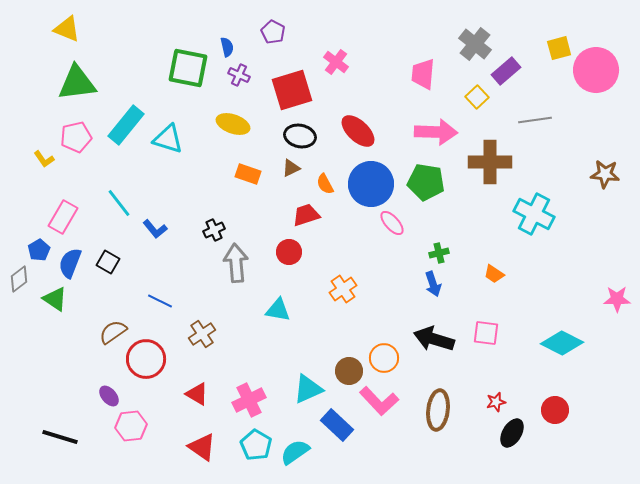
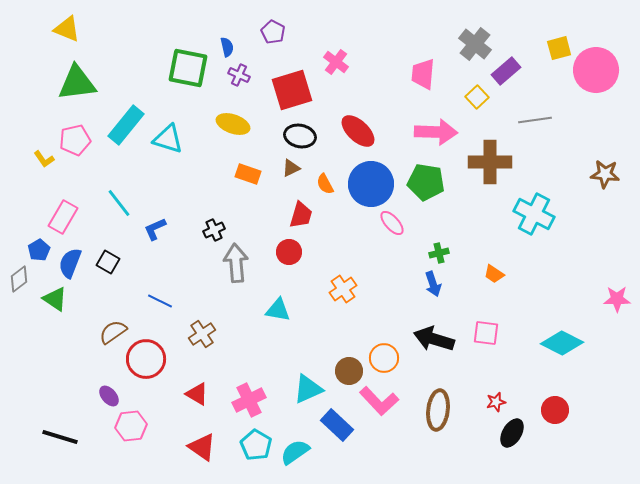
pink pentagon at (76, 137): moved 1 px left, 3 px down
red trapezoid at (306, 215): moved 5 px left; rotated 124 degrees clockwise
blue L-shape at (155, 229): rotated 105 degrees clockwise
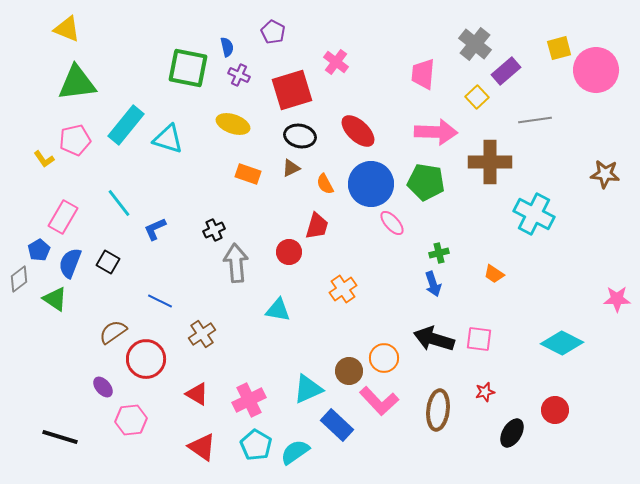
red trapezoid at (301, 215): moved 16 px right, 11 px down
pink square at (486, 333): moved 7 px left, 6 px down
purple ellipse at (109, 396): moved 6 px left, 9 px up
red star at (496, 402): moved 11 px left, 10 px up
pink hexagon at (131, 426): moved 6 px up
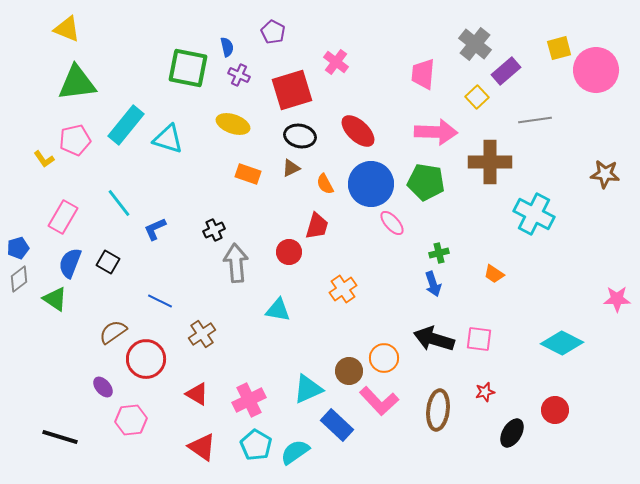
blue pentagon at (39, 250): moved 21 px left, 2 px up; rotated 15 degrees clockwise
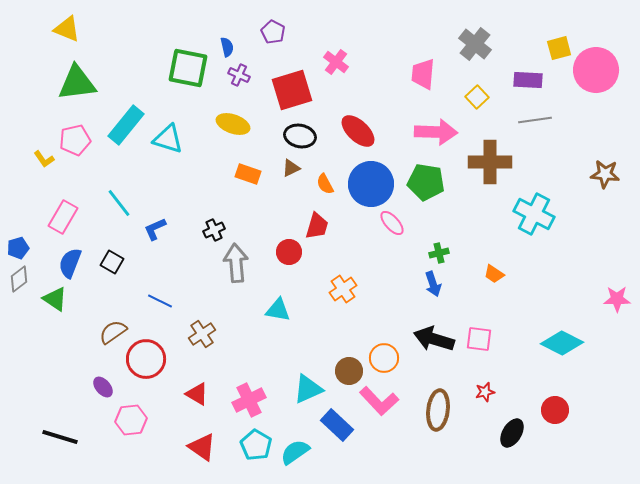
purple rectangle at (506, 71): moved 22 px right, 9 px down; rotated 44 degrees clockwise
black square at (108, 262): moved 4 px right
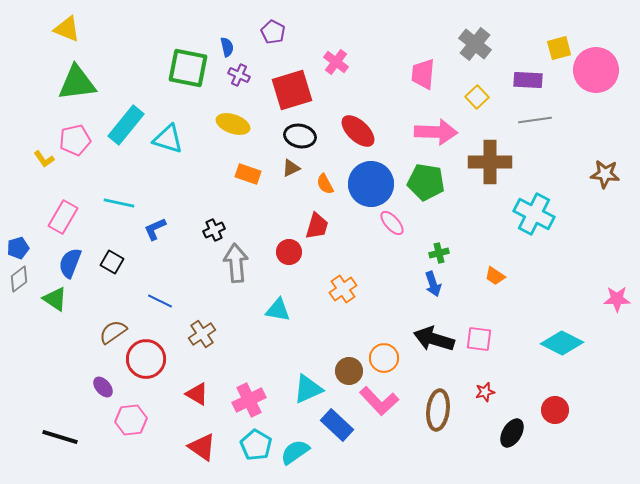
cyan line at (119, 203): rotated 40 degrees counterclockwise
orange trapezoid at (494, 274): moved 1 px right, 2 px down
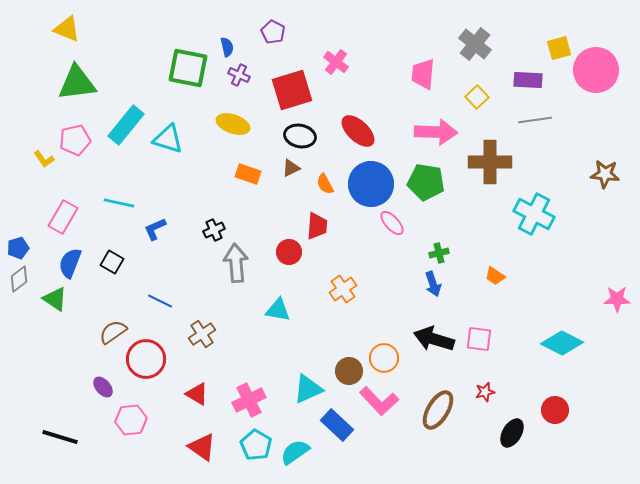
red trapezoid at (317, 226): rotated 12 degrees counterclockwise
brown ellipse at (438, 410): rotated 24 degrees clockwise
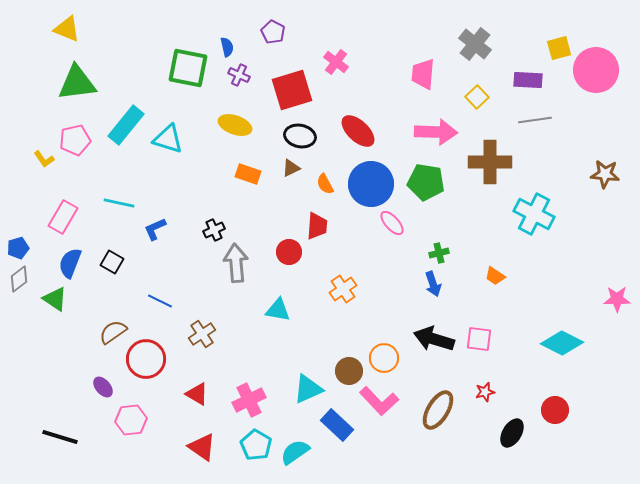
yellow ellipse at (233, 124): moved 2 px right, 1 px down
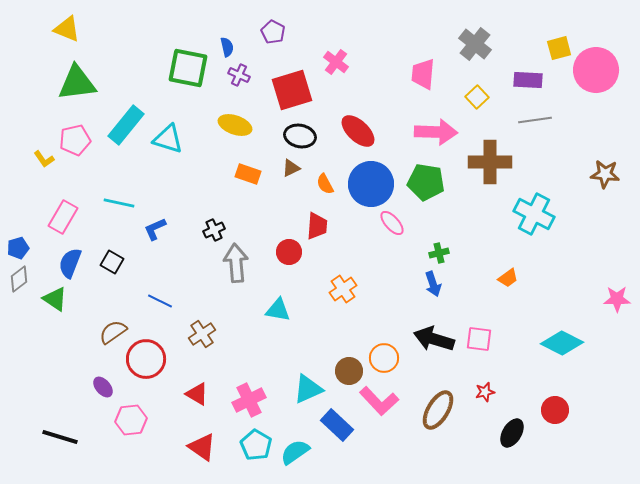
orange trapezoid at (495, 276): moved 13 px right, 2 px down; rotated 70 degrees counterclockwise
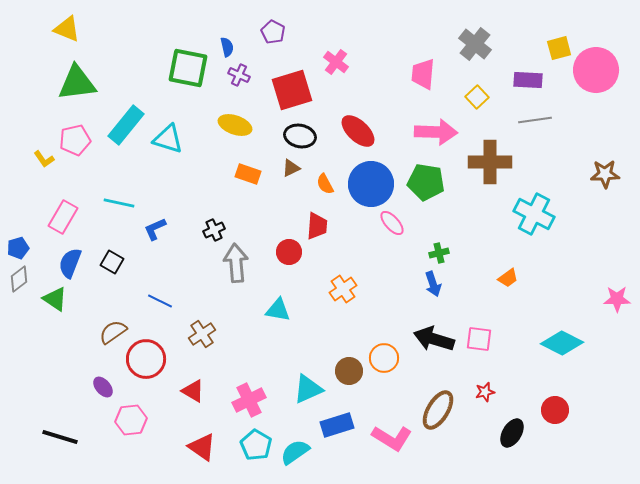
brown star at (605, 174): rotated 8 degrees counterclockwise
red triangle at (197, 394): moved 4 px left, 3 px up
pink L-shape at (379, 401): moved 13 px right, 37 px down; rotated 15 degrees counterclockwise
blue rectangle at (337, 425): rotated 60 degrees counterclockwise
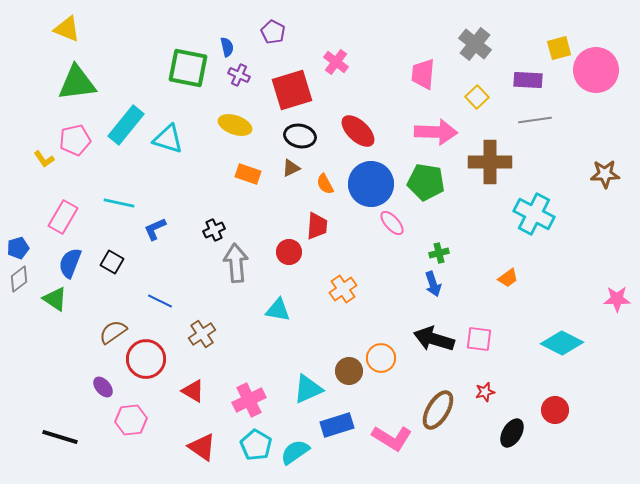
orange circle at (384, 358): moved 3 px left
